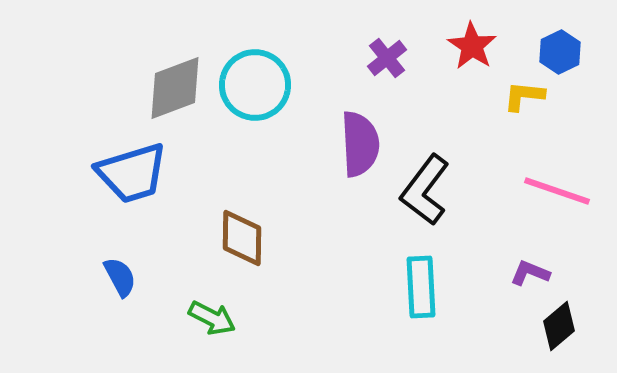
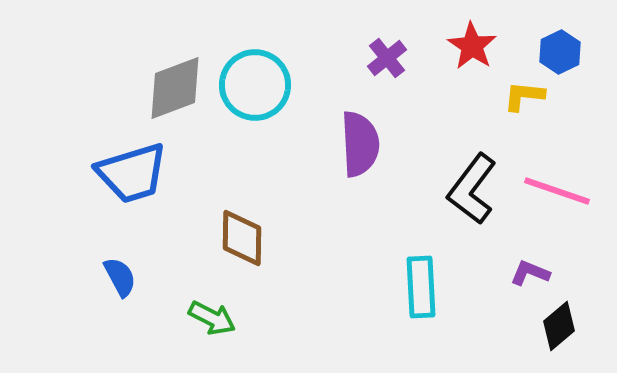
black L-shape: moved 47 px right, 1 px up
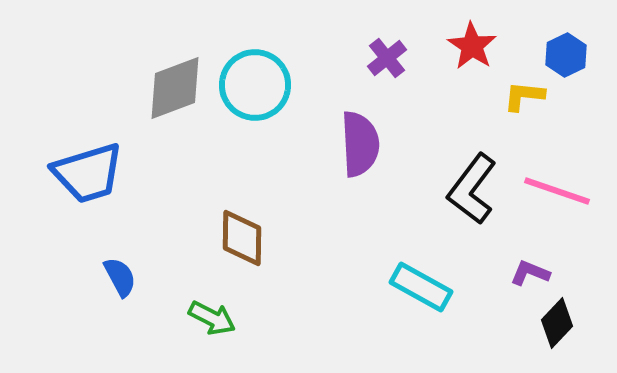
blue hexagon: moved 6 px right, 3 px down
blue trapezoid: moved 44 px left
cyan rectangle: rotated 58 degrees counterclockwise
black diamond: moved 2 px left, 3 px up; rotated 6 degrees counterclockwise
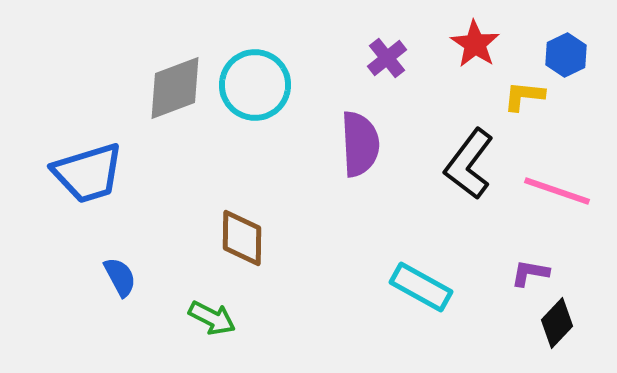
red star: moved 3 px right, 2 px up
black L-shape: moved 3 px left, 25 px up
purple L-shape: rotated 12 degrees counterclockwise
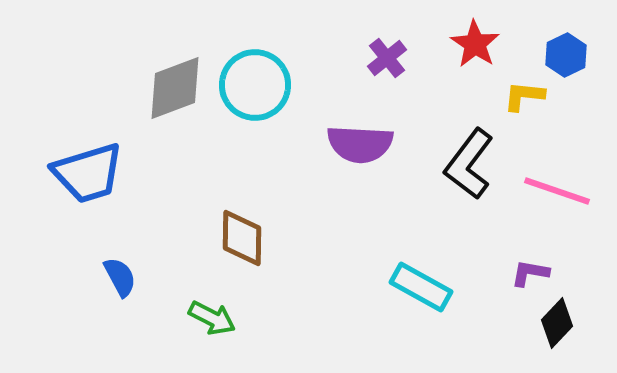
purple semicircle: rotated 96 degrees clockwise
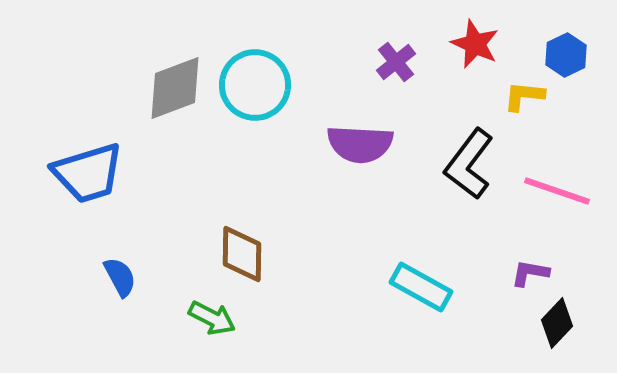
red star: rotated 9 degrees counterclockwise
purple cross: moved 9 px right, 4 px down
brown diamond: moved 16 px down
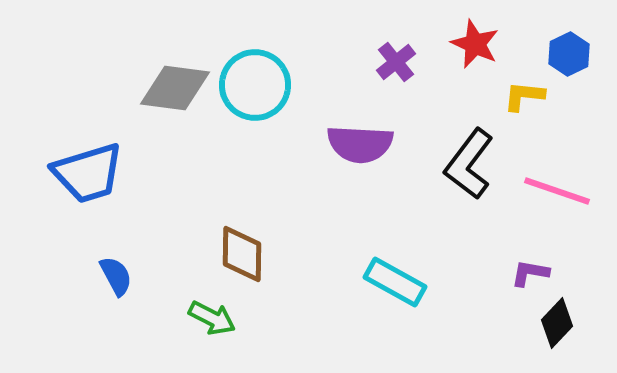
blue hexagon: moved 3 px right, 1 px up
gray diamond: rotated 28 degrees clockwise
blue semicircle: moved 4 px left, 1 px up
cyan rectangle: moved 26 px left, 5 px up
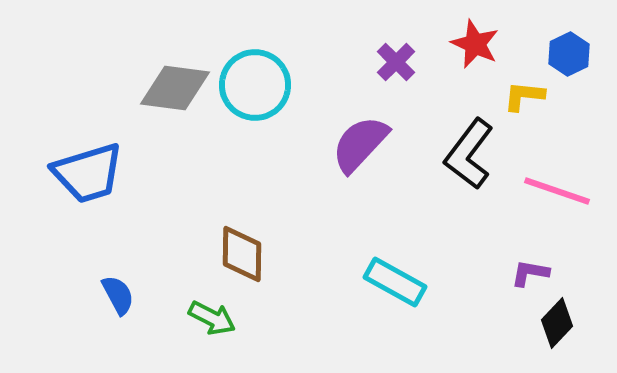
purple cross: rotated 6 degrees counterclockwise
purple semicircle: rotated 130 degrees clockwise
black L-shape: moved 10 px up
blue semicircle: moved 2 px right, 19 px down
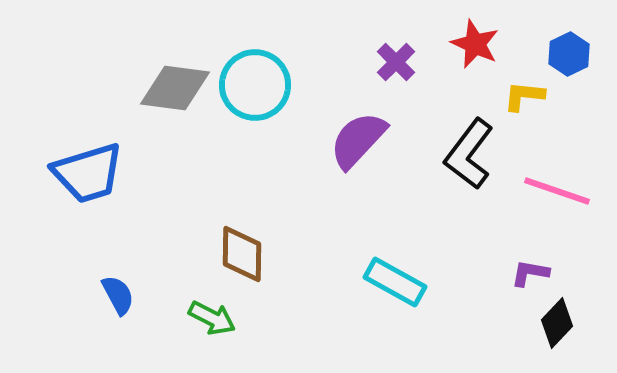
purple semicircle: moved 2 px left, 4 px up
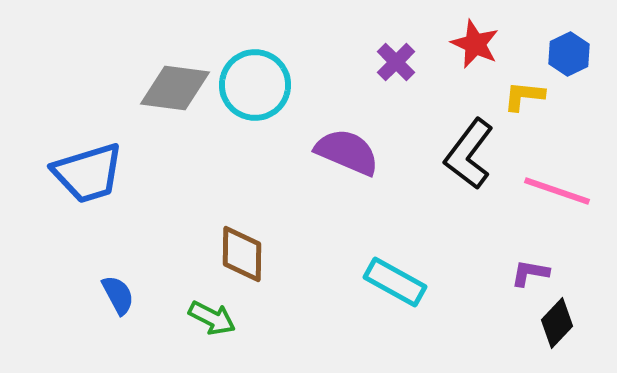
purple semicircle: moved 11 px left, 12 px down; rotated 70 degrees clockwise
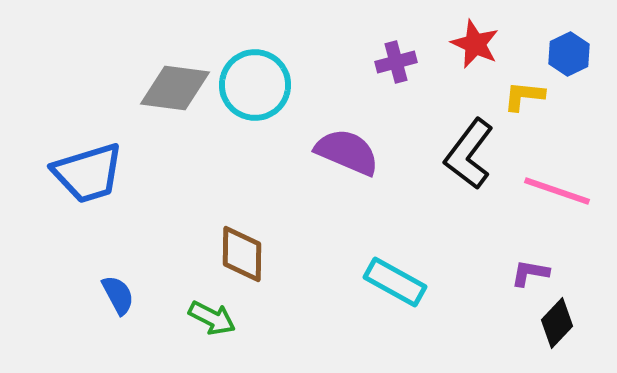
purple cross: rotated 30 degrees clockwise
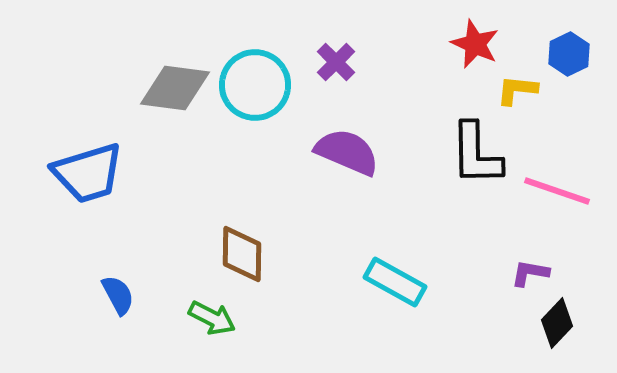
purple cross: moved 60 px left; rotated 30 degrees counterclockwise
yellow L-shape: moved 7 px left, 6 px up
black L-shape: moved 7 px right; rotated 38 degrees counterclockwise
